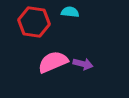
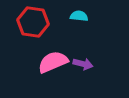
cyan semicircle: moved 9 px right, 4 px down
red hexagon: moved 1 px left
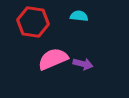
pink semicircle: moved 3 px up
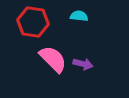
pink semicircle: rotated 68 degrees clockwise
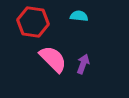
purple arrow: rotated 84 degrees counterclockwise
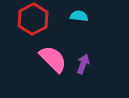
red hexagon: moved 3 px up; rotated 24 degrees clockwise
